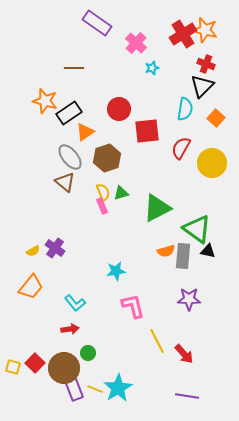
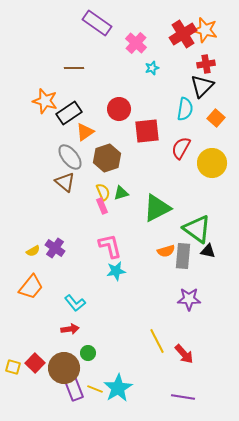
red cross at (206, 64): rotated 30 degrees counterclockwise
pink L-shape at (133, 306): moved 23 px left, 60 px up
purple line at (187, 396): moved 4 px left, 1 px down
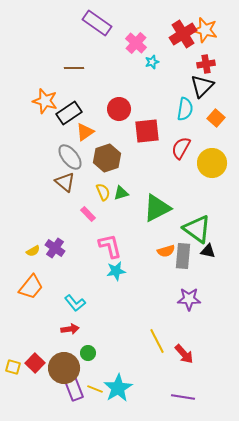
cyan star at (152, 68): moved 6 px up
pink rectangle at (102, 206): moved 14 px left, 8 px down; rotated 21 degrees counterclockwise
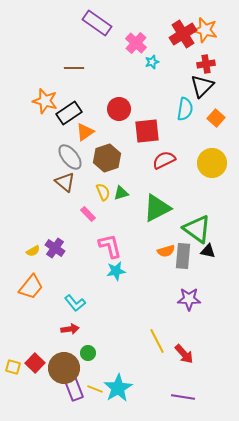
red semicircle at (181, 148): moved 17 px left, 12 px down; rotated 35 degrees clockwise
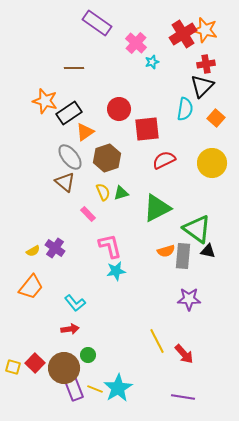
red square at (147, 131): moved 2 px up
green circle at (88, 353): moved 2 px down
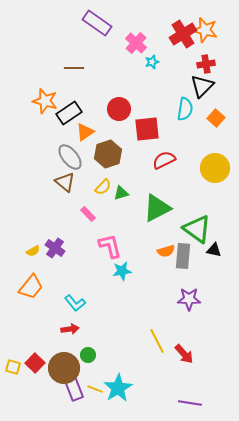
brown hexagon at (107, 158): moved 1 px right, 4 px up
yellow circle at (212, 163): moved 3 px right, 5 px down
yellow semicircle at (103, 192): moved 5 px up; rotated 66 degrees clockwise
black triangle at (208, 251): moved 6 px right, 1 px up
cyan star at (116, 271): moved 6 px right
purple line at (183, 397): moved 7 px right, 6 px down
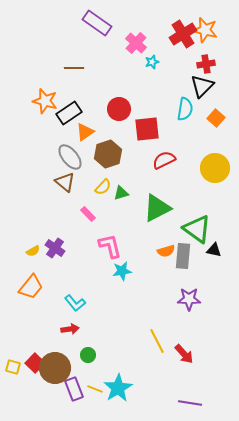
brown circle at (64, 368): moved 9 px left
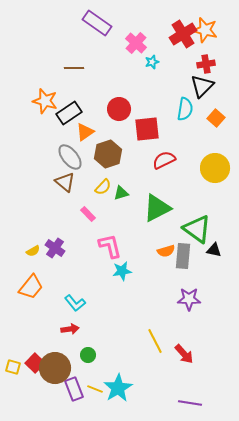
yellow line at (157, 341): moved 2 px left
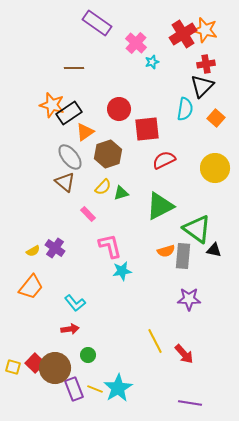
orange star at (45, 101): moved 7 px right, 4 px down
green triangle at (157, 208): moved 3 px right, 2 px up
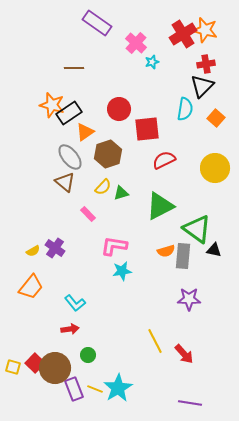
pink L-shape at (110, 246): moved 4 px right; rotated 68 degrees counterclockwise
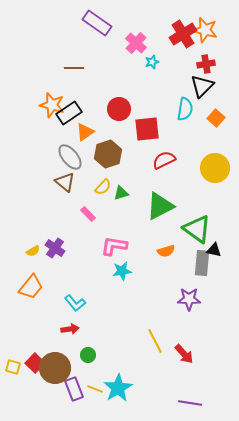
gray rectangle at (183, 256): moved 19 px right, 7 px down
